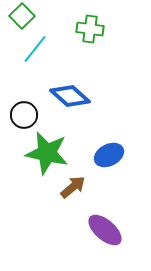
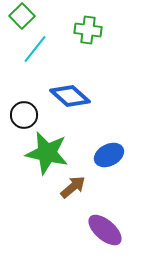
green cross: moved 2 px left, 1 px down
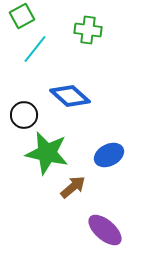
green square: rotated 15 degrees clockwise
